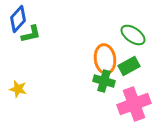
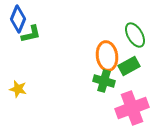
blue diamond: rotated 20 degrees counterclockwise
green ellipse: moved 2 px right; rotated 25 degrees clockwise
orange ellipse: moved 2 px right, 3 px up
pink cross: moved 2 px left, 4 px down
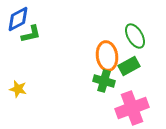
blue diamond: rotated 40 degrees clockwise
green ellipse: moved 1 px down
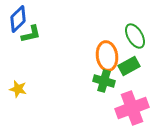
blue diamond: rotated 16 degrees counterclockwise
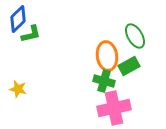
pink cross: moved 18 px left; rotated 8 degrees clockwise
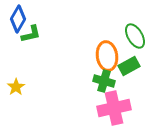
blue diamond: rotated 16 degrees counterclockwise
yellow star: moved 2 px left, 2 px up; rotated 24 degrees clockwise
